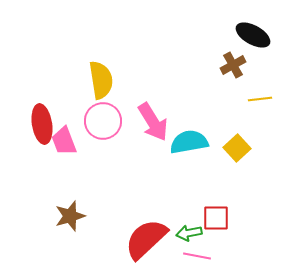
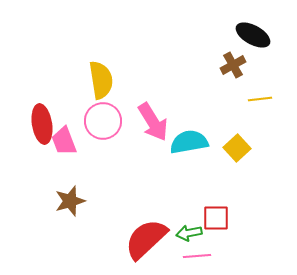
brown star: moved 15 px up
pink line: rotated 16 degrees counterclockwise
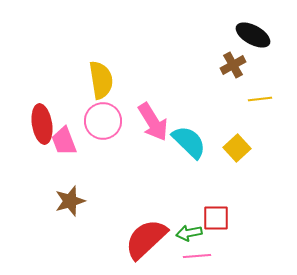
cyan semicircle: rotated 54 degrees clockwise
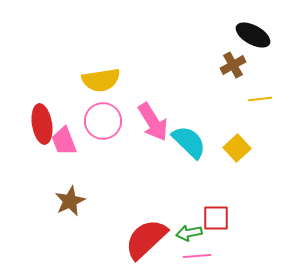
yellow semicircle: rotated 90 degrees clockwise
brown star: rotated 8 degrees counterclockwise
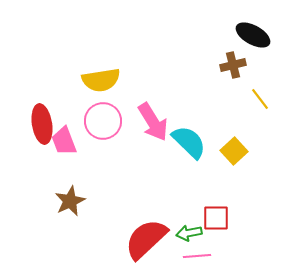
brown cross: rotated 15 degrees clockwise
yellow line: rotated 60 degrees clockwise
yellow square: moved 3 px left, 3 px down
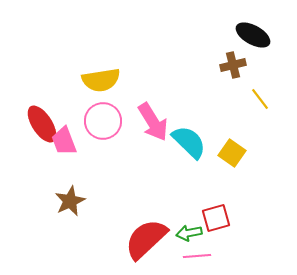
red ellipse: rotated 24 degrees counterclockwise
yellow square: moved 2 px left, 2 px down; rotated 12 degrees counterclockwise
red square: rotated 16 degrees counterclockwise
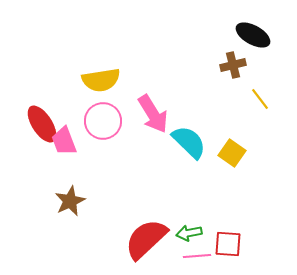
pink arrow: moved 8 px up
red square: moved 12 px right, 26 px down; rotated 20 degrees clockwise
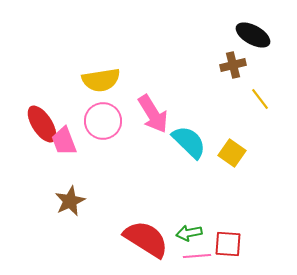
red semicircle: rotated 75 degrees clockwise
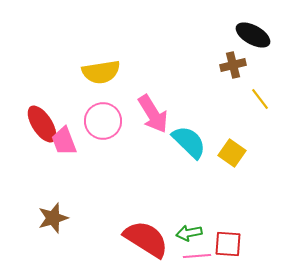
yellow semicircle: moved 8 px up
brown star: moved 17 px left, 17 px down; rotated 8 degrees clockwise
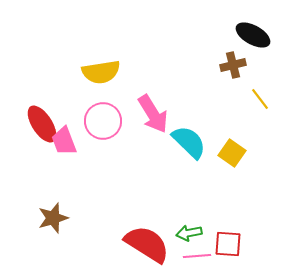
red semicircle: moved 1 px right, 5 px down
